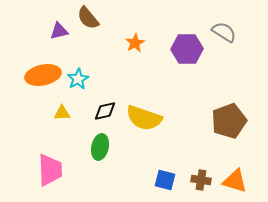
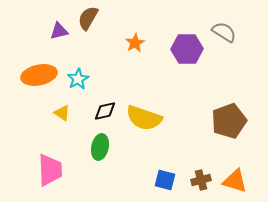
brown semicircle: rotated 70 degrees clockwise
orange ellipse: moved 4 px left
yellow triangle: rotated 36 degrees clockwise
brown cross: rotated 24 degrees counterclockwise
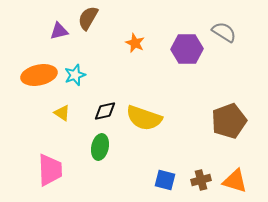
orange star: rotated 18 degrees counterclockwise
cyan star: moved 3 px left, 4 px up; rotated 10 degrees clockwise
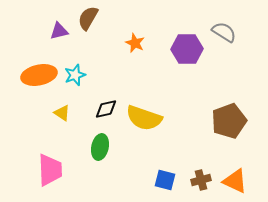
black diamond: moved 1 px right, 2 px up
orange triangle: rotated 8 degrees clockwise
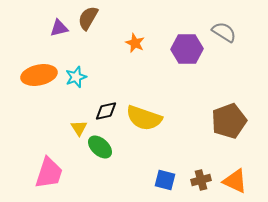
purple triangle: moved 3 px up
cyan star: moved 1 px right, 2 px down
black diamond: moved 2 px down
yellow triangle: moved 17 px right, 15 px down; rotated 24 degrees clockwise
green ellipse: rotated 60 degrees counterclockwise
pink trapezoid: moved 1 px left, 3 px down; rotated 20 degrees clockwise
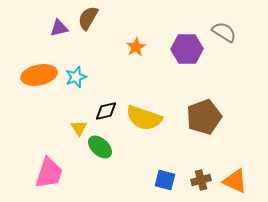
orange star: moved 1 px right, 4 px down; rotated 18 degrees clockwise
brown pentagon: moved 25 px left, 4 px up
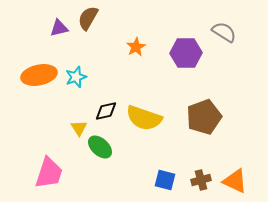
purple hexagon: moved 1 px left, 4 px down
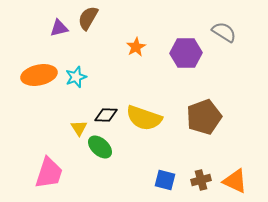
black diamond: moved 4 px down; rotated 15 degrees clockwise
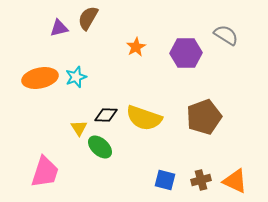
gray semicircle: moved 2 px right, 3 px down
orange ellipse: moved 1 px right, 3 px down
pink trapezoid: moved 4 px left, 1 px up
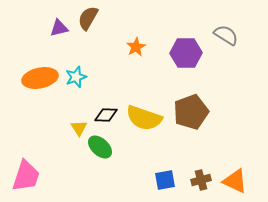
brown pentagon: moved 13 px left, 5 px up
pink trapezoid: moved 19 px left, 4 px down
blue square: rotated 25 degrees counterclockwise
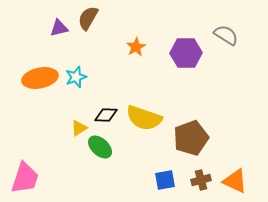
brown pentagon: moved 26 px down
yellow triangle: rotated 30 degrees clockwise
pink trapezoid: moved 1 px left, 2 px down
